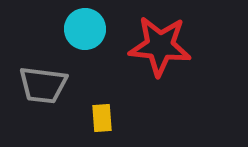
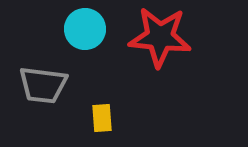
red star: moved 9 px up
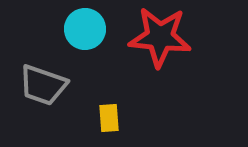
gray trapezoid: rotated 12 degrees clockwise
yellow rectangle: moved 7 px right
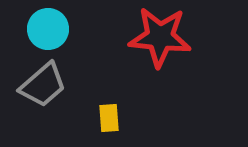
cyan circle: moved 37 px left
gray trapezoid: rotated 60 degrees counterclockwise
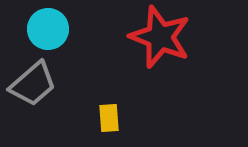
red star: rotated 16 degrees clockwise
gray trapezoid: moved 10 px left, 1 px up
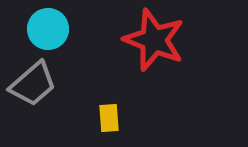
red star: moved 6 px left, 3 px down
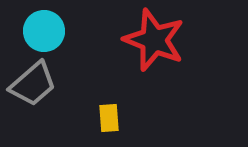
cyan circle: moved 4 px left, 2 px down
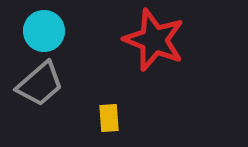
gray trapezoid: moved 7 px right
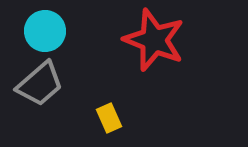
cyan circle: moved 1 px right
yellow rectangle: rotated 20 degrees counterclockwise
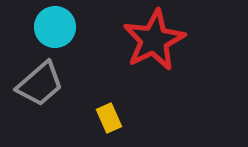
cyan circle: moved 10 px right, 4 px up
red star: rotated 24 degrees clockwise
